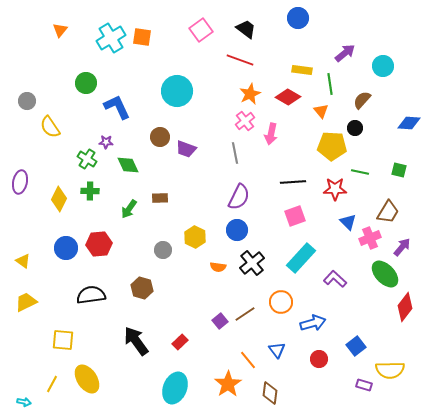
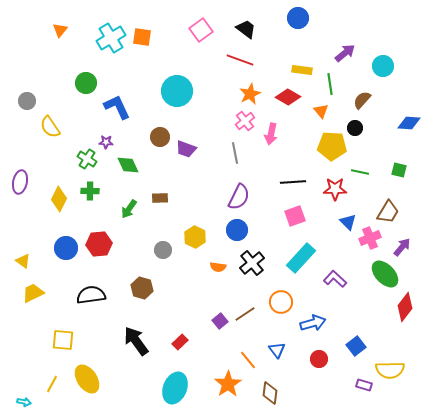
yellow trapezoid at (26, 302): moved 7 px right, 9 px up
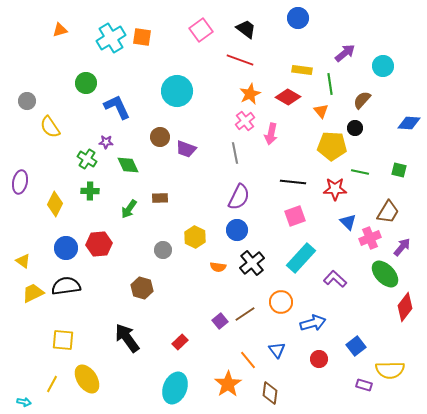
orange triangle at (60, 30): rotated 35 degrees clockwise
black line at (293, 182): rotated 10 degrees clockwise
yellow diamond at (59, 199): moved 4 px left, 5 px down
black semicircle at (91, 295): moved 25 px left, 9 px up
black arrow at (136, 341): moved 9 px left, 3 px up
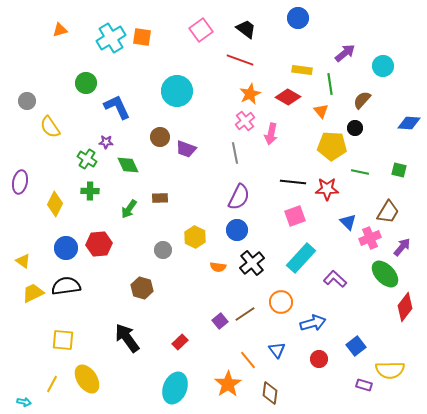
red star at (335, 189): moved 8 px left
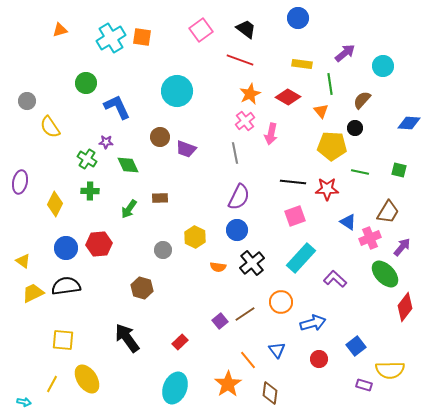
yellow rectangle at (302, 70): moved 6 px up
blue triangle at (348, 222): rotated 12 degrees counterclockwise
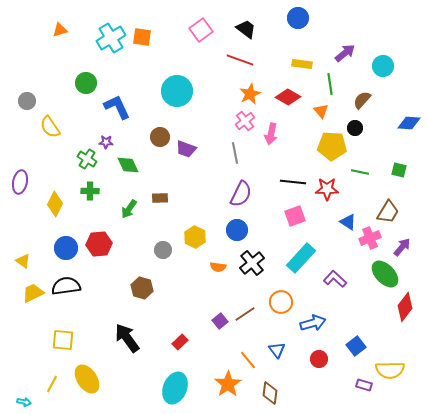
purple semicircle at (239, 197): moved 2 px right, 3 px up
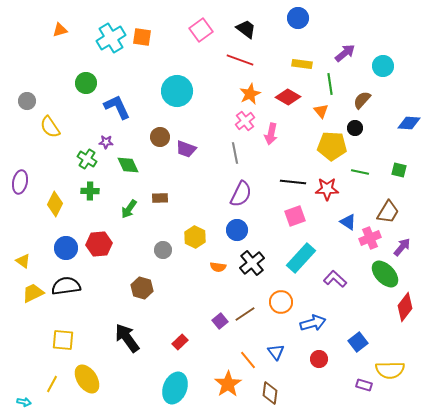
blue square at (356, 346): moved 2 px right, 4 px up
blue triangle at (277, 350): moved 1 px left, 2 px down
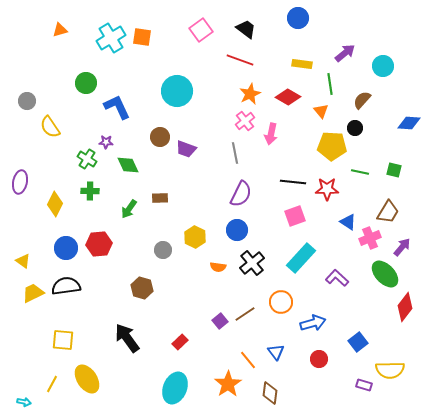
green square at (399, 170): moved 5 px left
purple L-shape at (335, 279): moved 2 px right, 1 px up
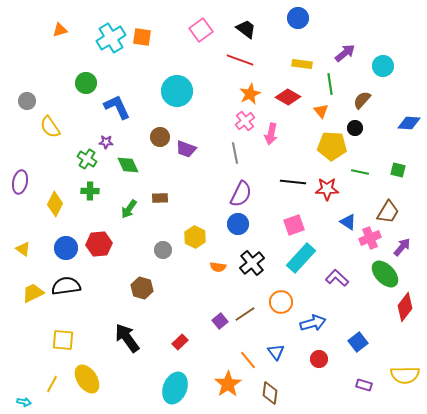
green square at (394, 170): moved 4 px right
pink square at (295, 216): moved 1 px left, 9 px down
blue circle at (237, 230): moved 1 px right, 6 px up
yellow triangle at (23, 261): moved 12 px up
yellow semicircle at (390, 370): moved 15 px right, 5 px down
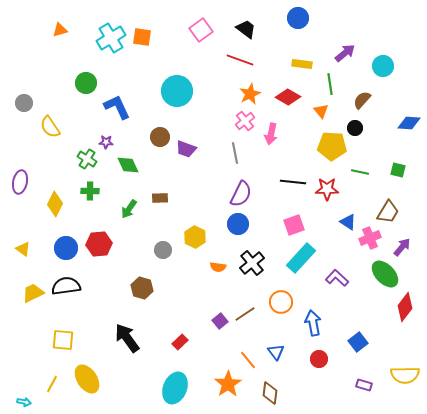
gray circle at (27, 101): moved 3 px left, 2 px down
blue arrow at (313, 323): rotated 85 degrees counterclockwise
